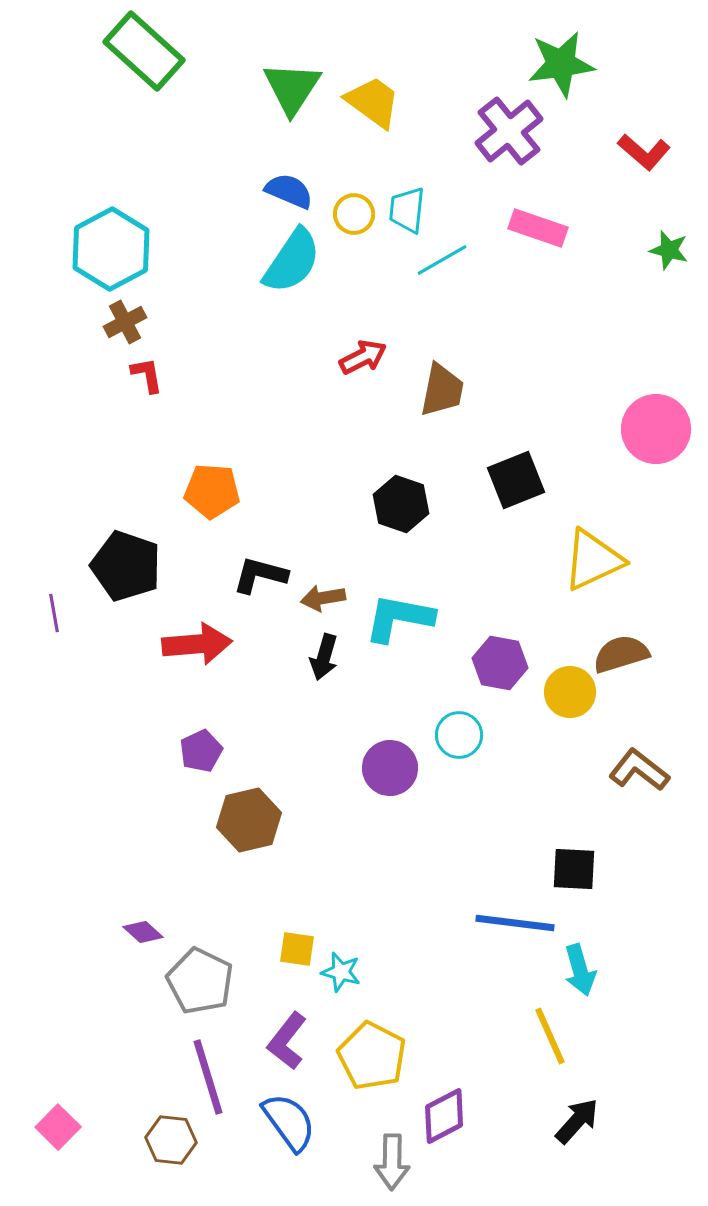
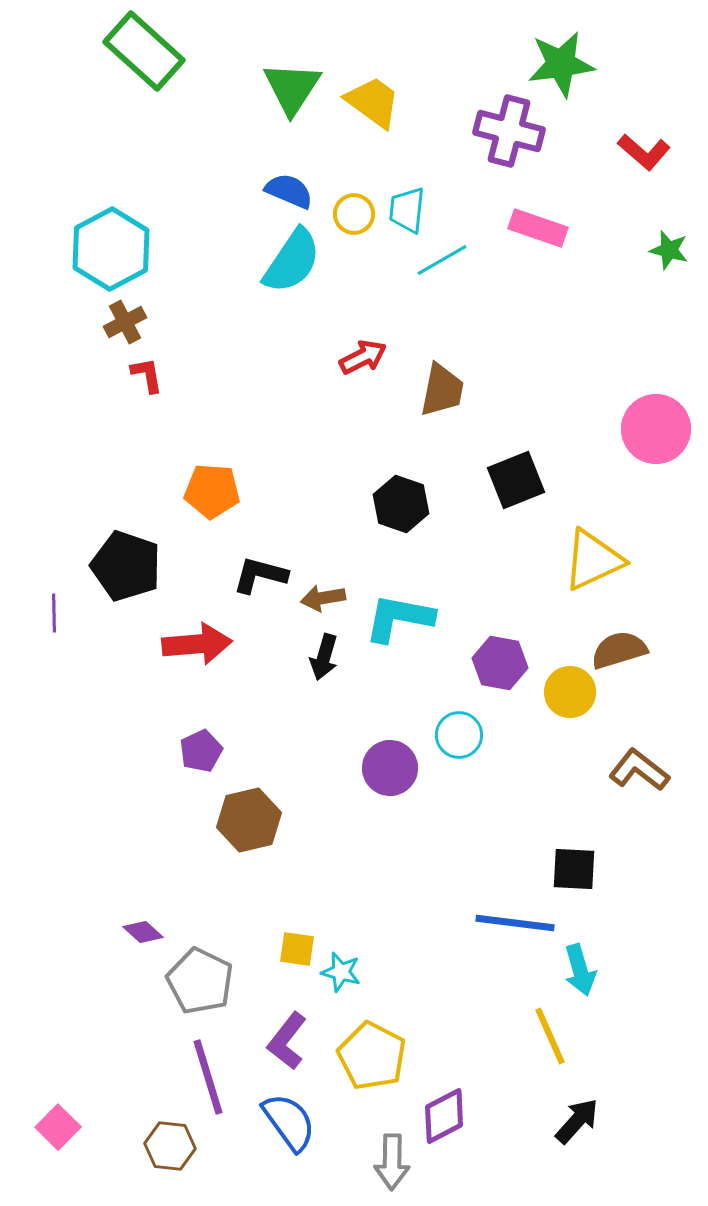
purple cross at (509, 131): rotated 36 degrees counterclockwise
purple line at (54, 613): rotated 9 degrees clockwise
brown semicircle at (621, 654): moved 2 px left, 4 px up
brown hexagon at (171, 1140): moved 1 px left, 6 px down
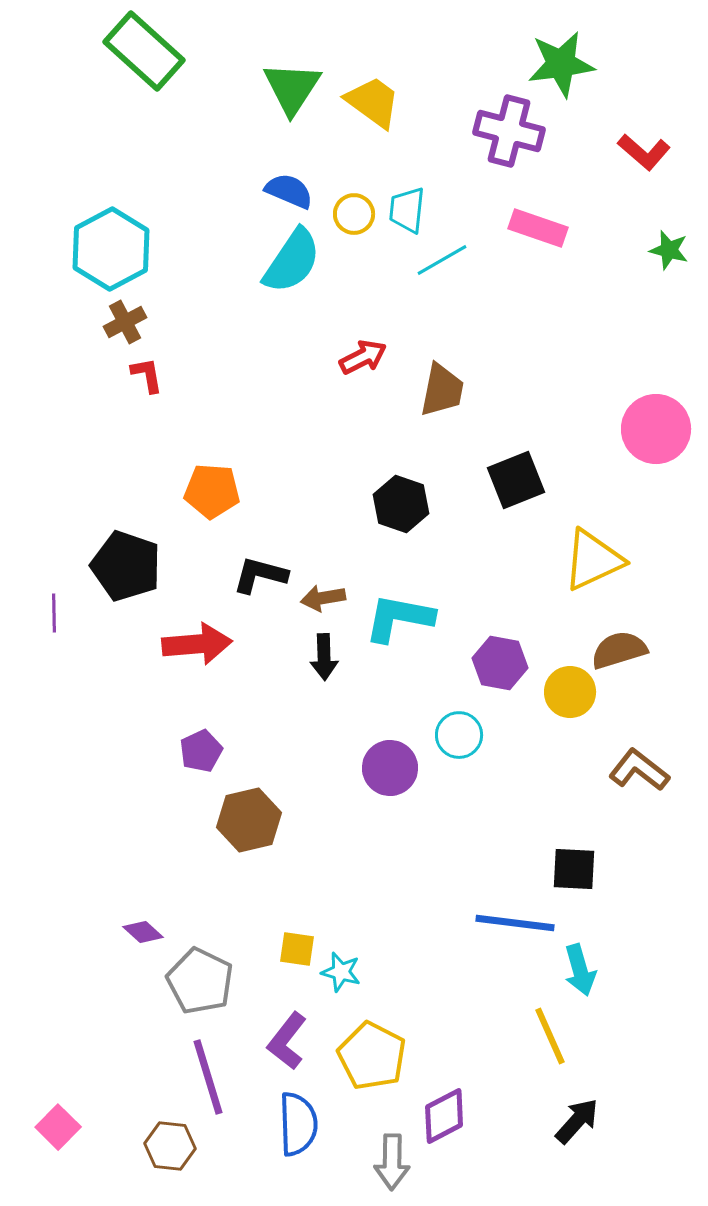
black arrow at (324, 657): rotated 18 degrees counterclockwise
blue semicircle at (289, 1122): moved 9 px right, 2 px down; rotated 34 degrees clockwise
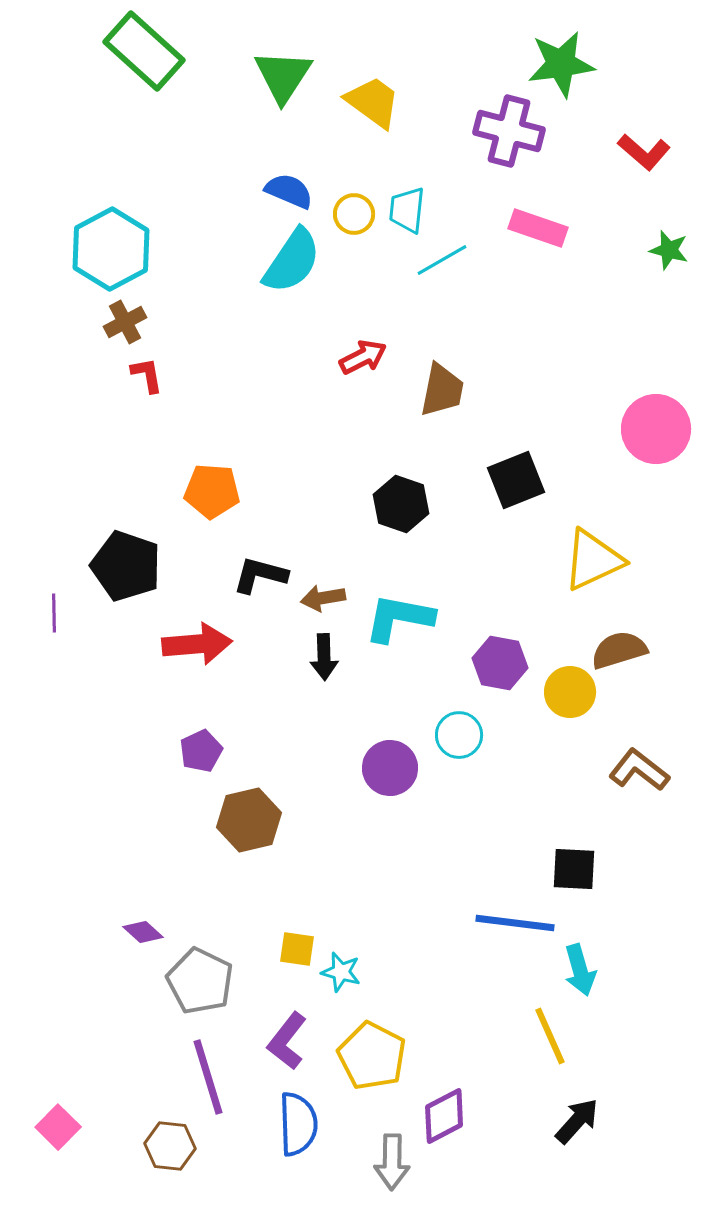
green triangle at (292, 88): moved 9 px left, 12 px up
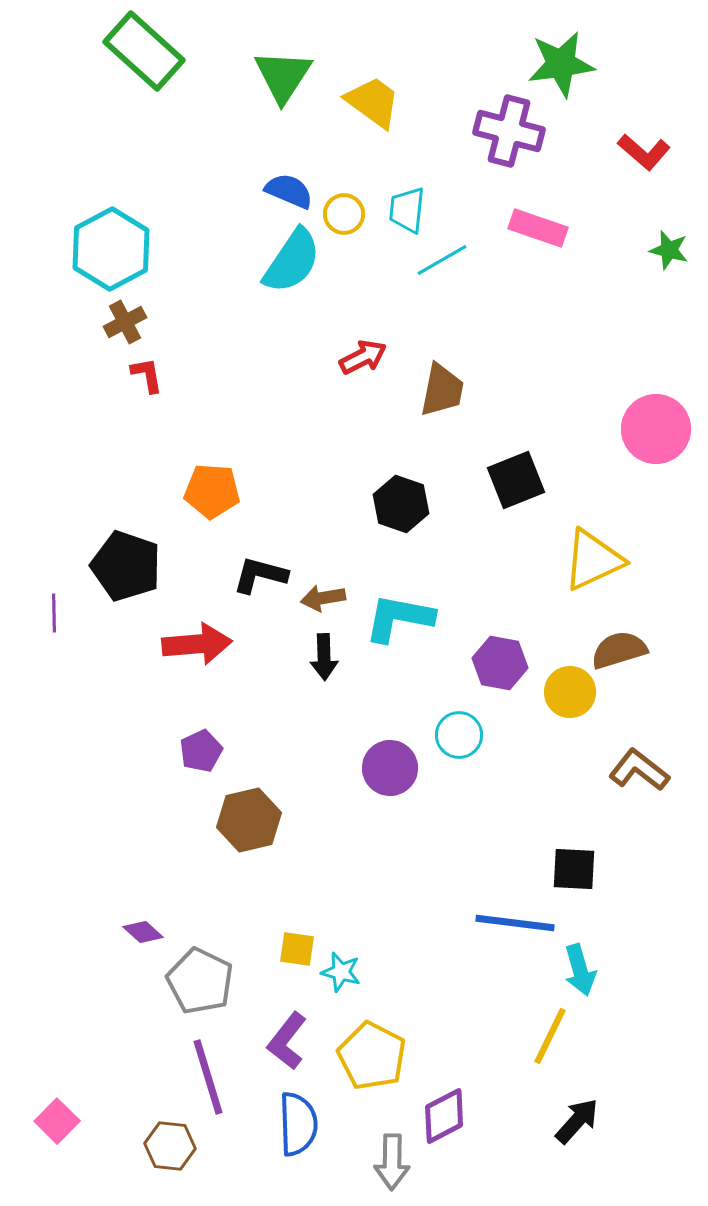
yellow circle at (354, 214): moved 10 px left
yellow line at (550, 1036): rotated 50 degrees clockwise
pink square at (58, 1127): moved 1 px left, 6 px up
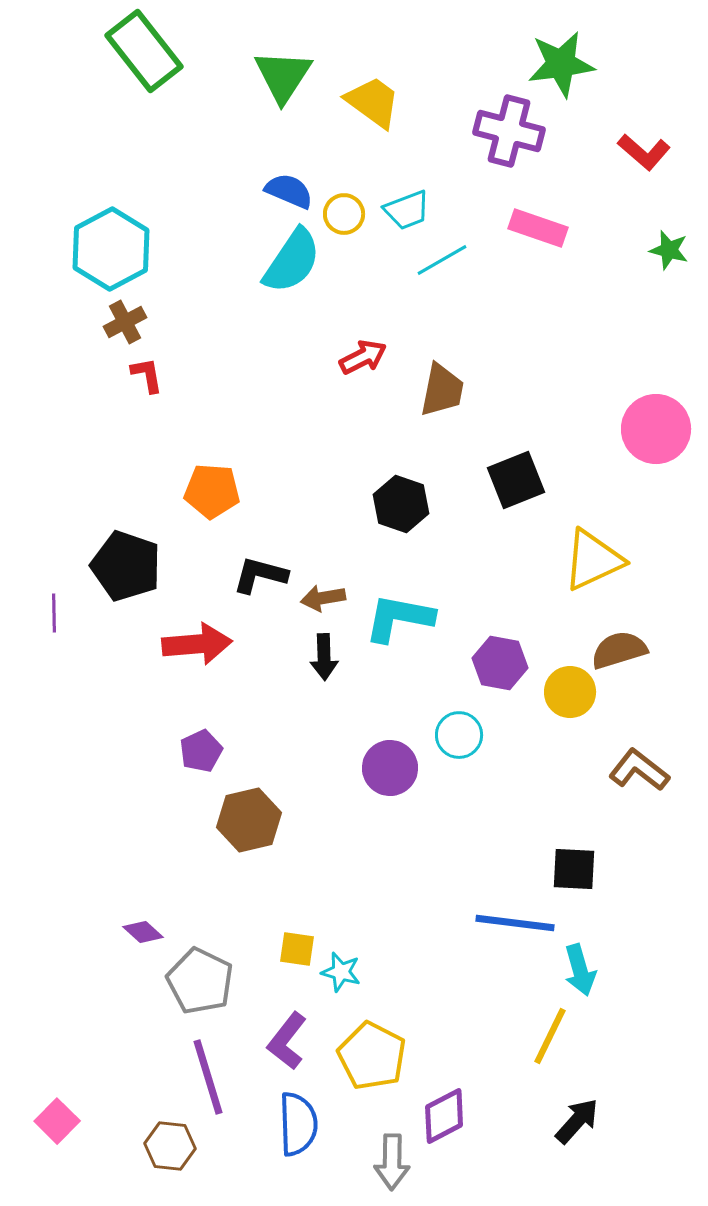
green rectangle at (144, 51): rotated 10 degrees clockwise
cyan trapezoid at (407, 210): rotated 117 degrees counterclockwise
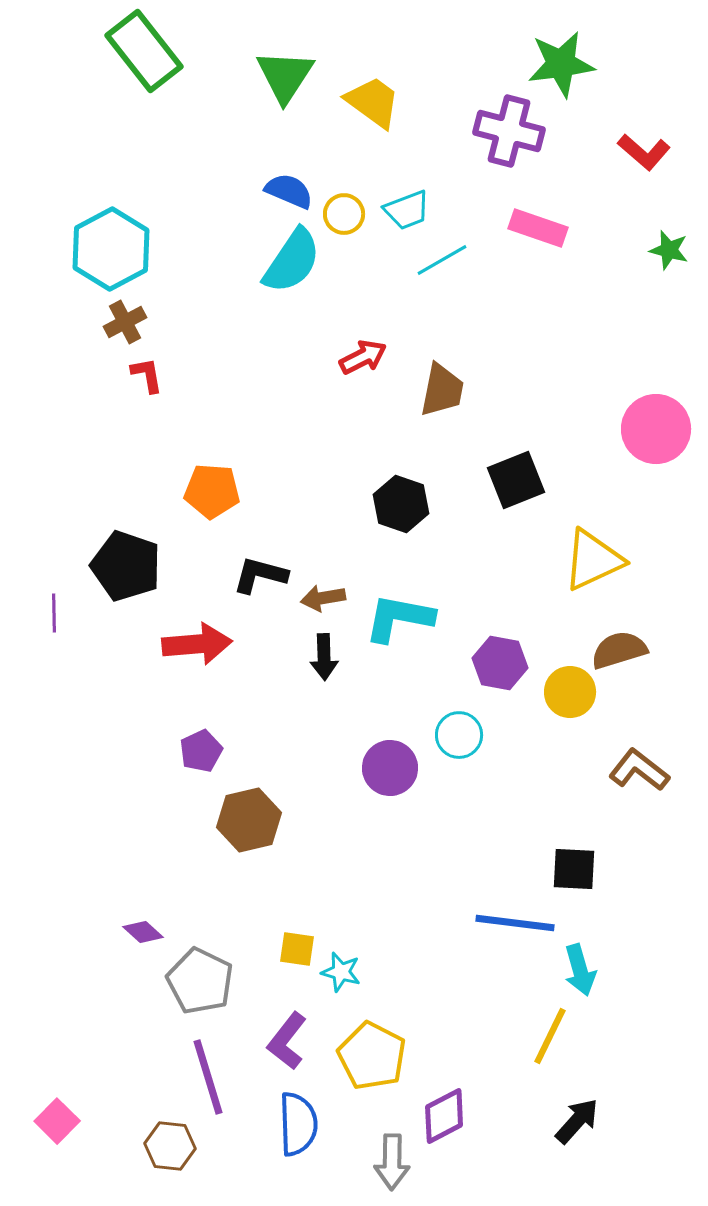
green triangle at (283, 76): moved 2 px right
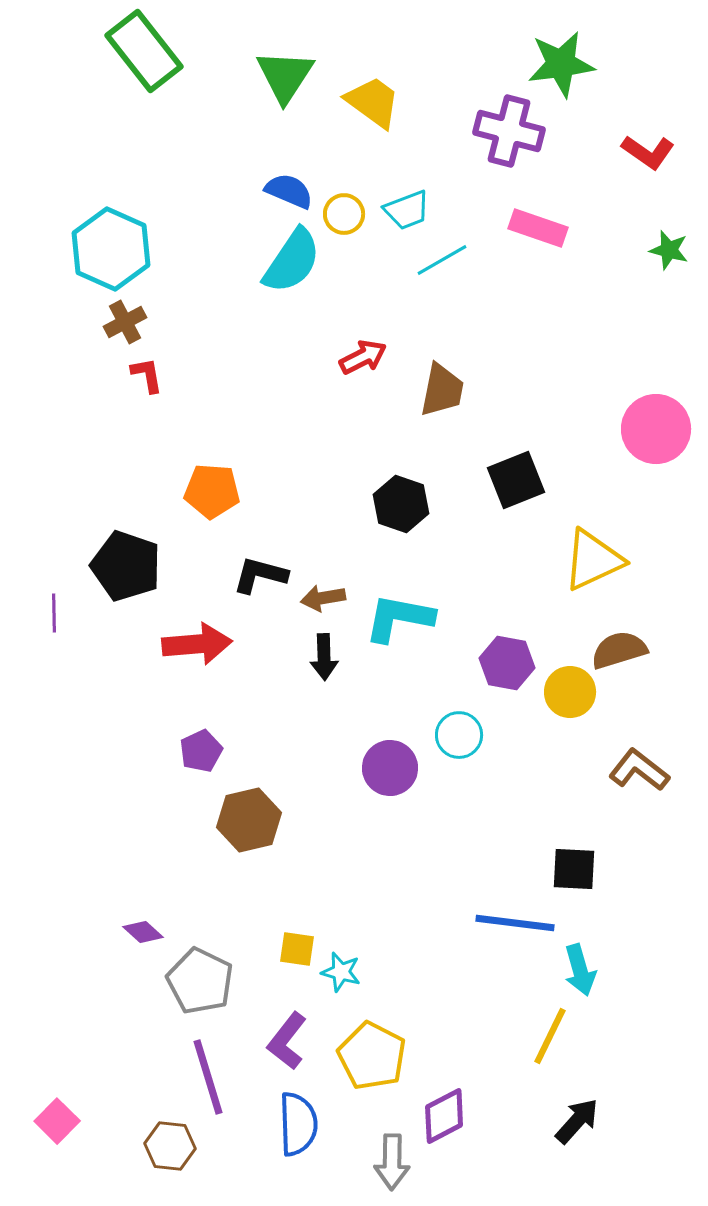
red L-shape at (644, 152): moved 4 px right; rotated 6 degrees counterclockwise
cyan hexagon at (111, 249): rotated 8 degrees counterclockwise
purple hexagon at (500, 663): moved 7 px right
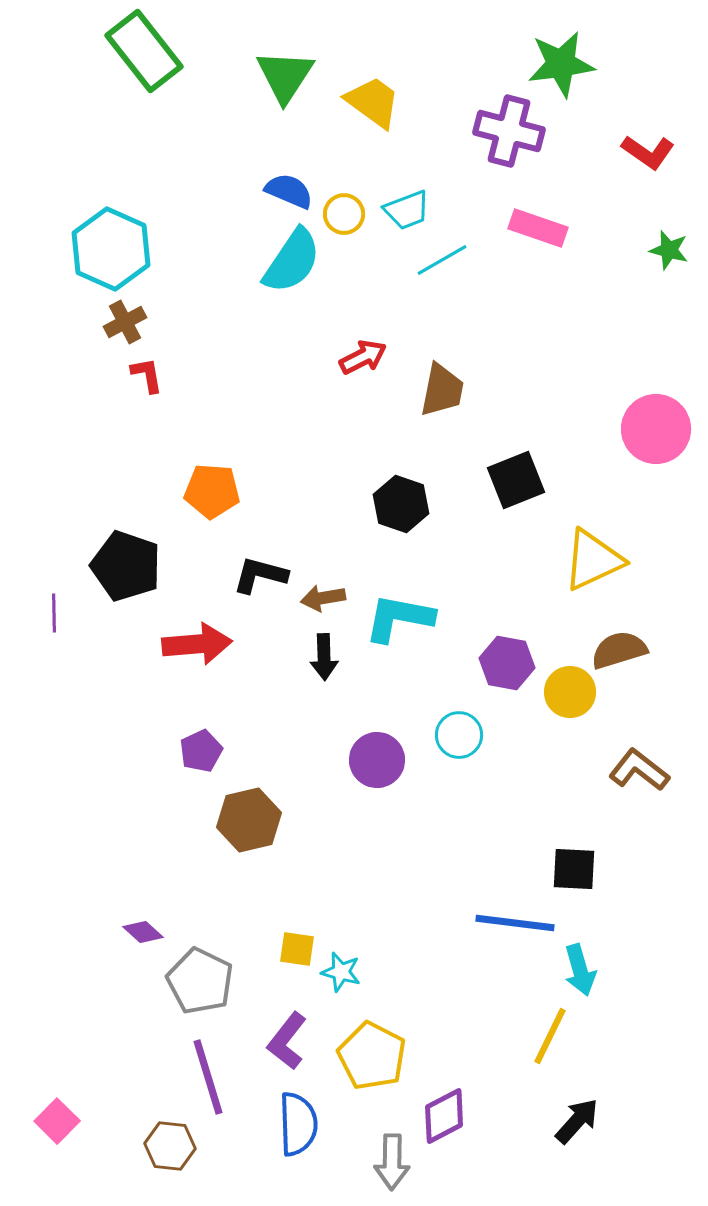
purple circle at (390, 768): moved 13 px left, 8 px up
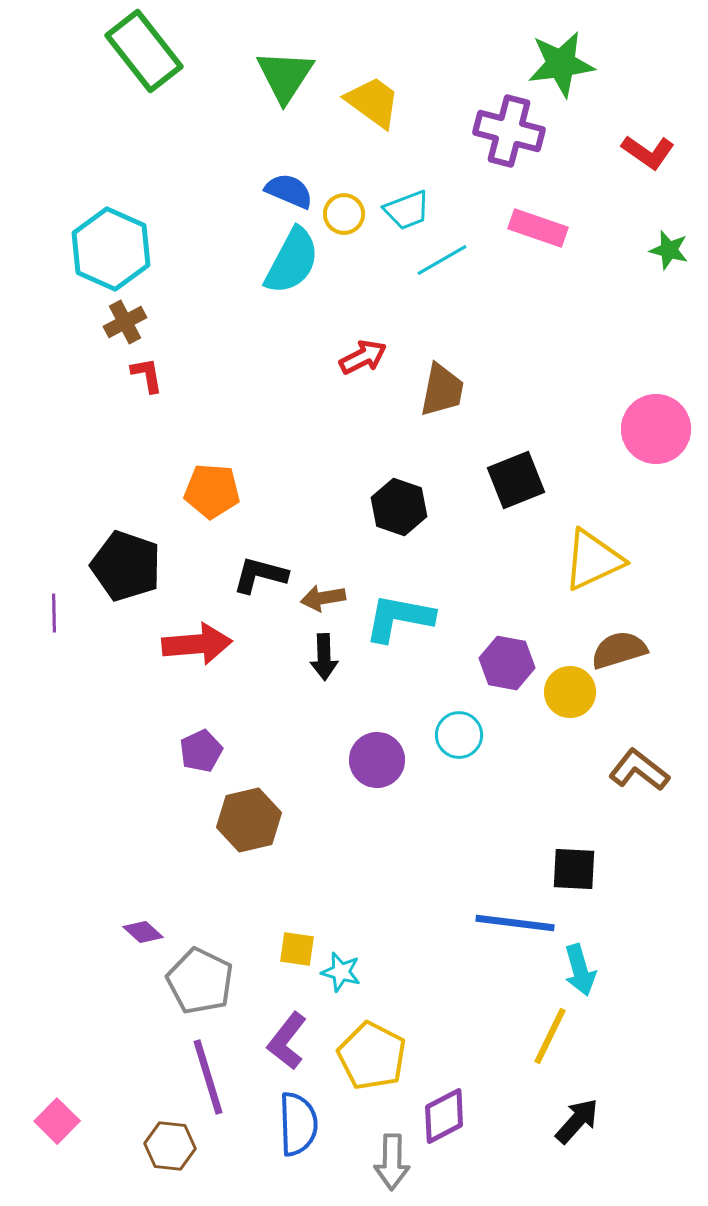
cyan semicircle at (292, 261): rotated 6 degrees counterclockwise
black hexagon at (401, 504): moved 2 px left, 3 px down
